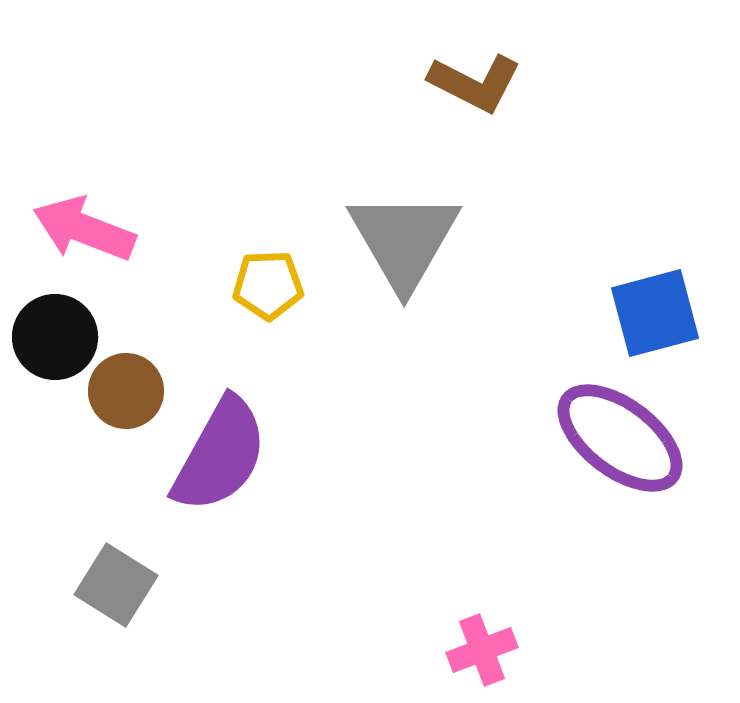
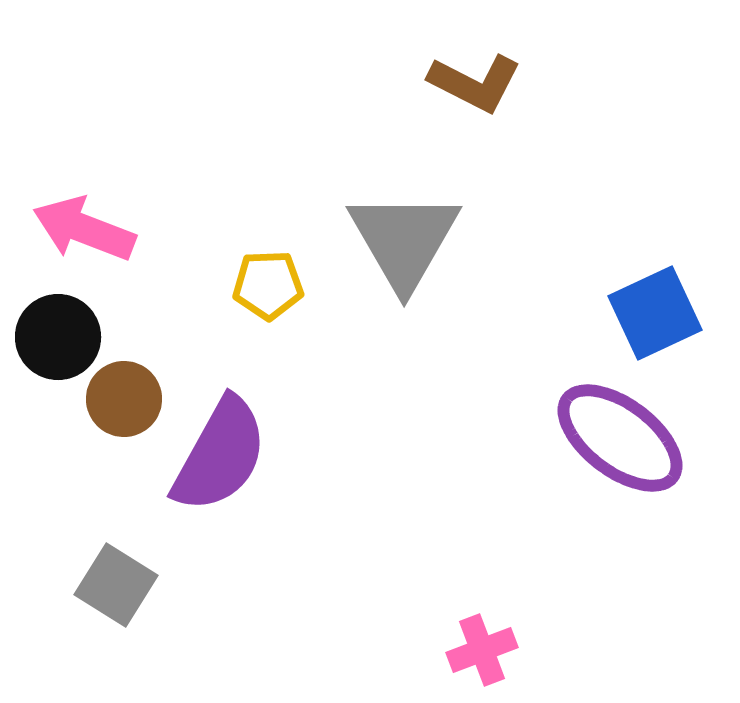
blue square: rotated 10 degrees counterclockwise
black circle: moved 3 px right
brown circle: moved 2 px left, 8 px down
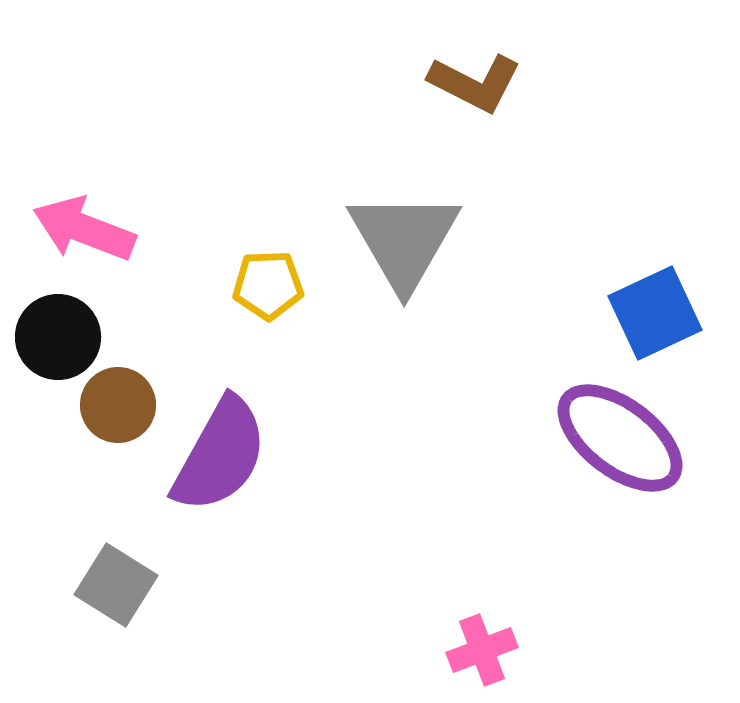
brown circle: moved 6 px left, 6 px down
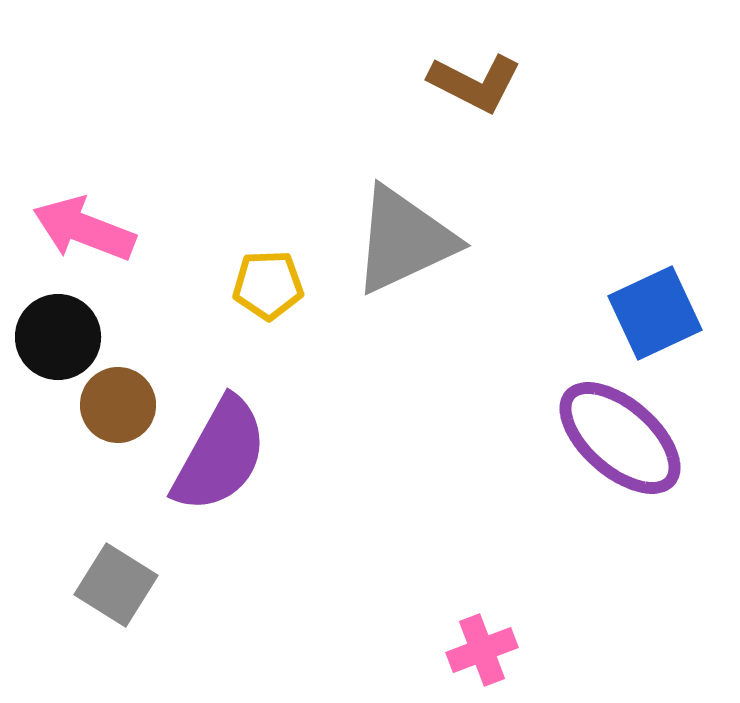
gray triangle: rotated 35 degrees clockwise
purple ellipse: rotated 4 degrees clockwise
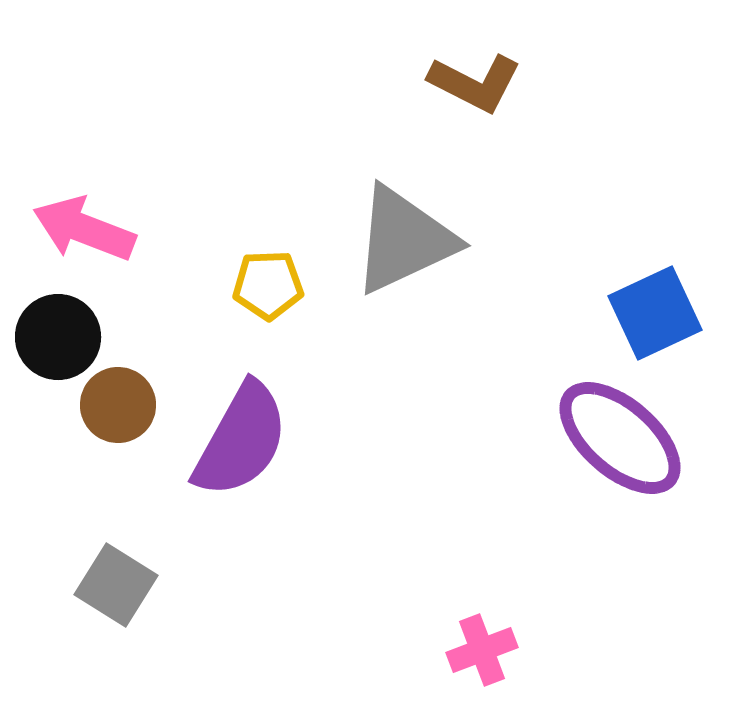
purple semicircle: moved 21 px right, 15 px up
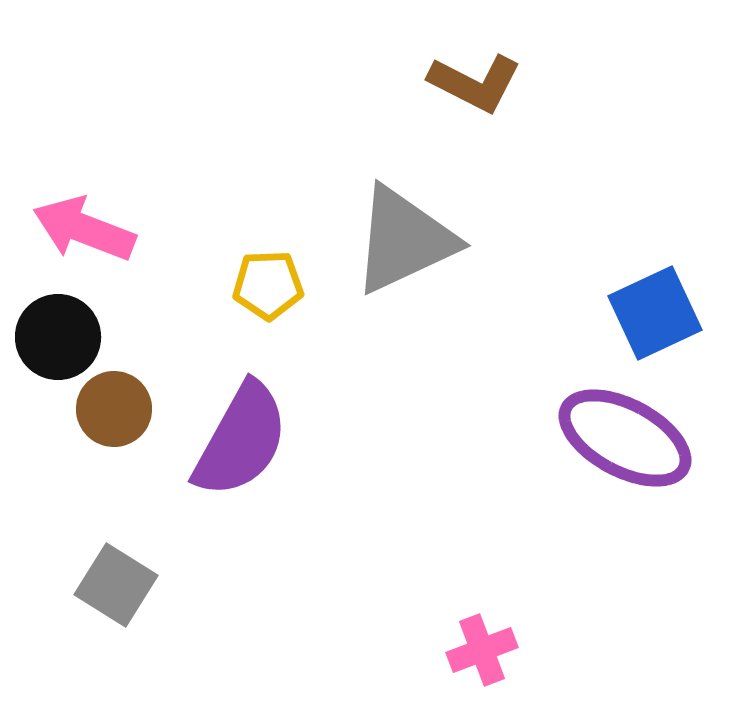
brown circle: moved 4 px left, 4 px down
purple ellipse: moved 5 px right; rotated 13 degrees counterclockwise
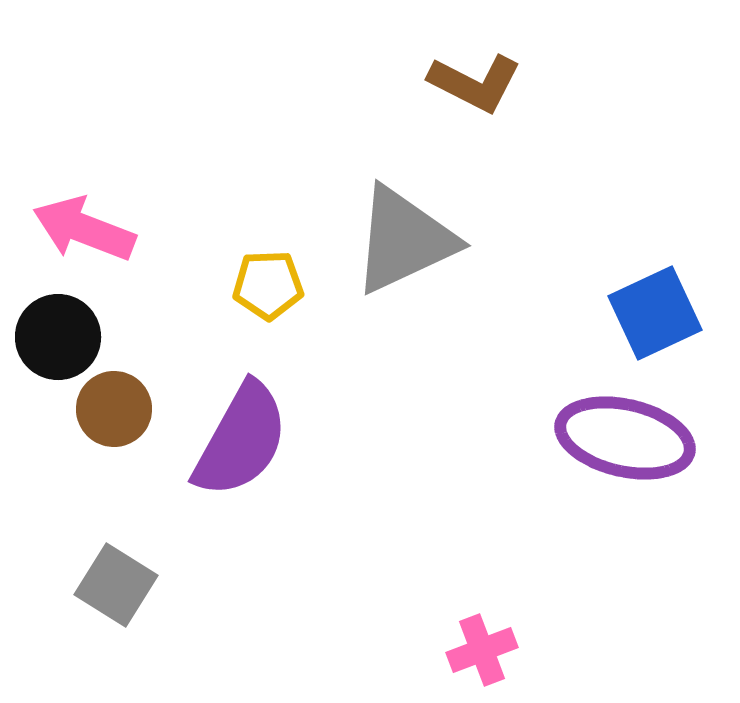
purple ellipse: rotated 15 degrees counterclockwise
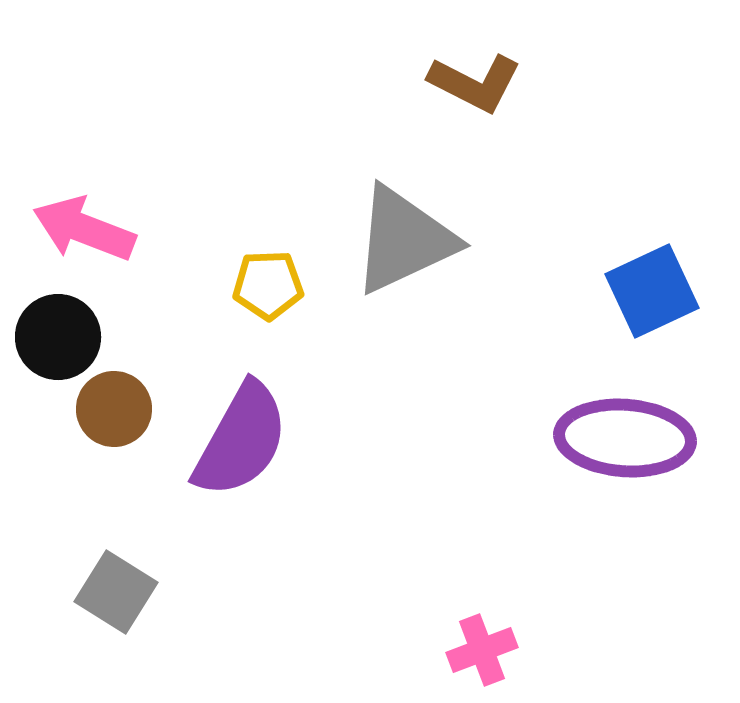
blue square: moved 3 px left, 22 px up
purple ellipse: rotated 9 degrees counterclockwise
gray square: moved 7 px down
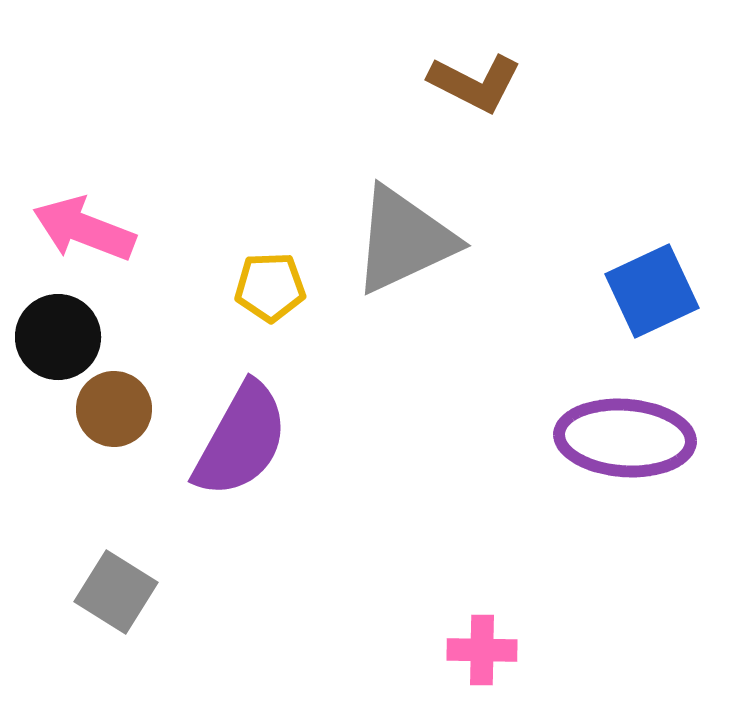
yellow pentagon: moved 2 px right, 2 px down
pink cross: rotated 22 degrees clockwise
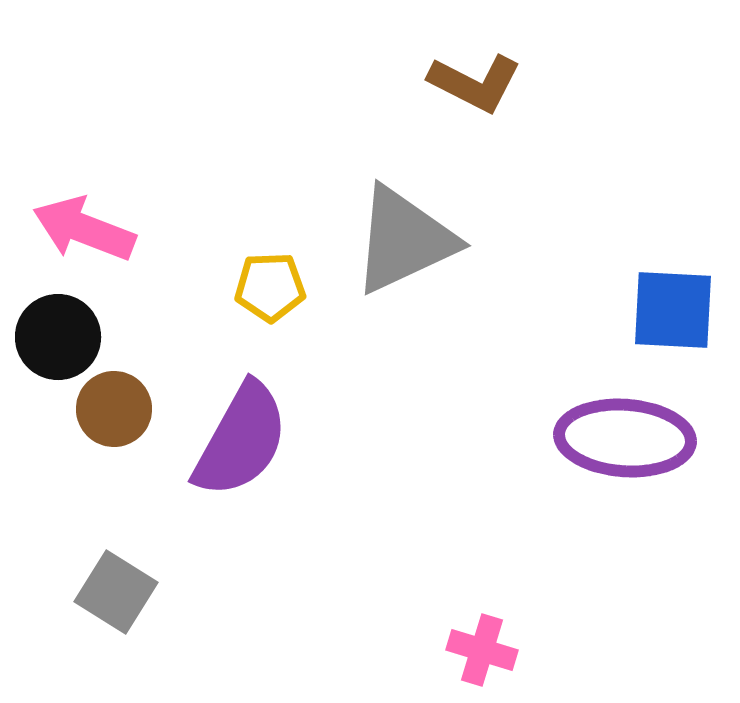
blue square: moved 21 px right, 19 px down; rotated 28 degrees clockwise
pink cross: rotated 16 degrees clockwise
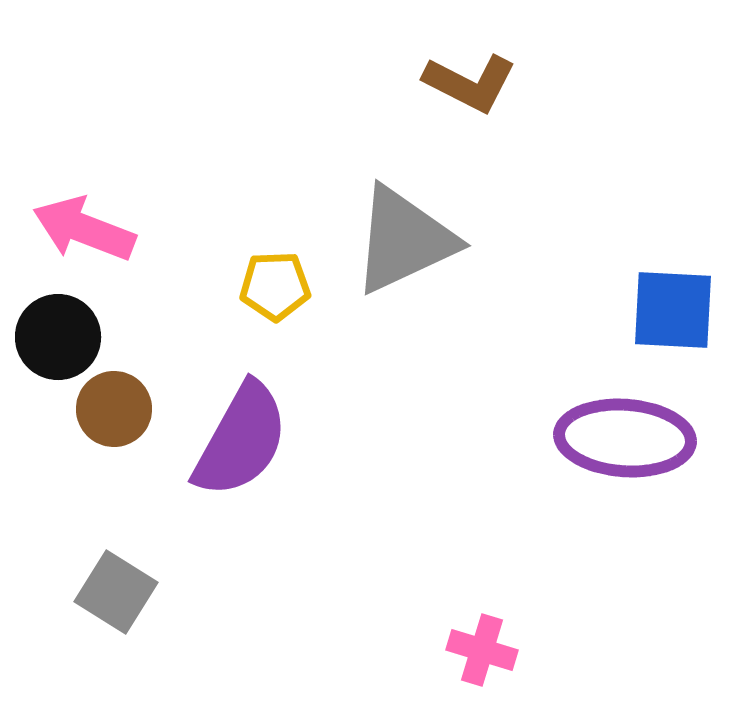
brown L-shape: moved 5 px left
yellow pentagon: moved 5 px right, 1 px up
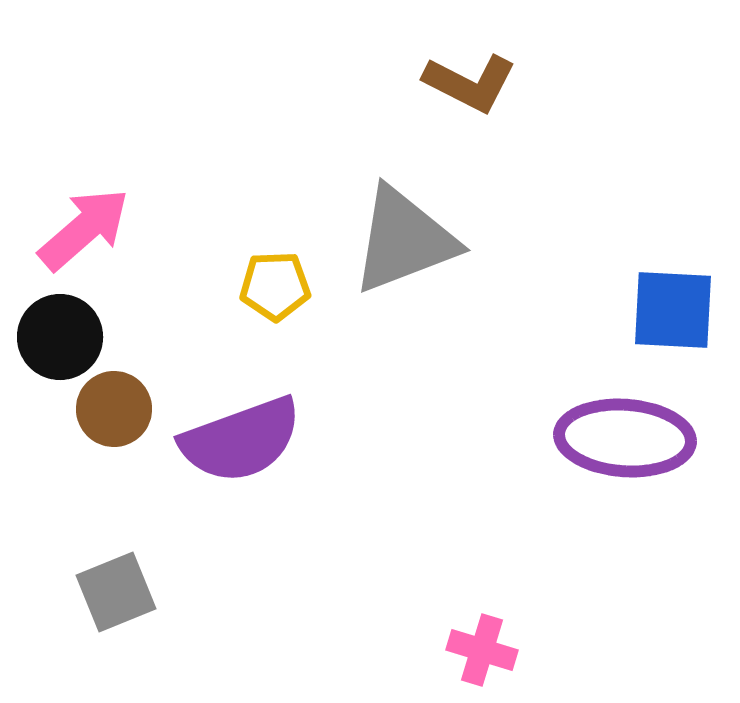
pink arrow: rotated 118 degrees clockwise
gray triangle: rotated 4 degrees clockwise
black circle: moved 2 px right
purple semicircle: rotated 41 degrees clockwise
gray square: rotated 36 degrees clockwise
